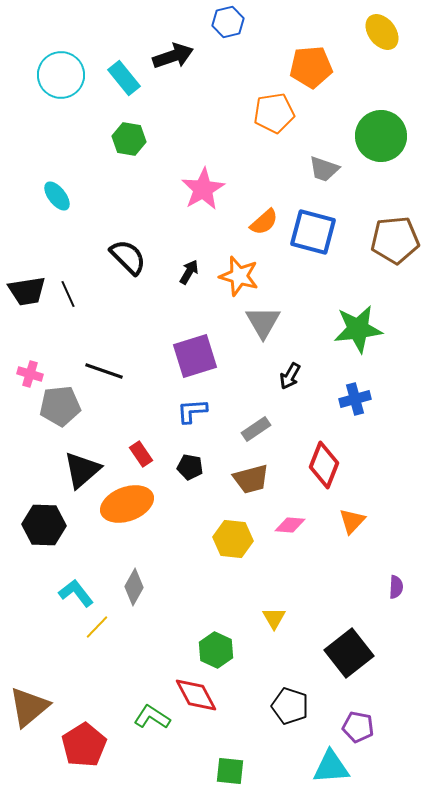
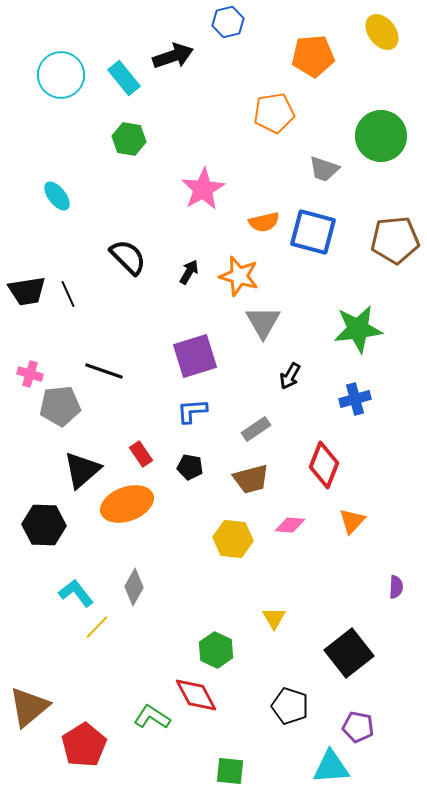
orange pentagon at (311, 67): moved 2 px right, 11 px up
orange semicircle at (264, 222): rotated 28 degrees clockwise
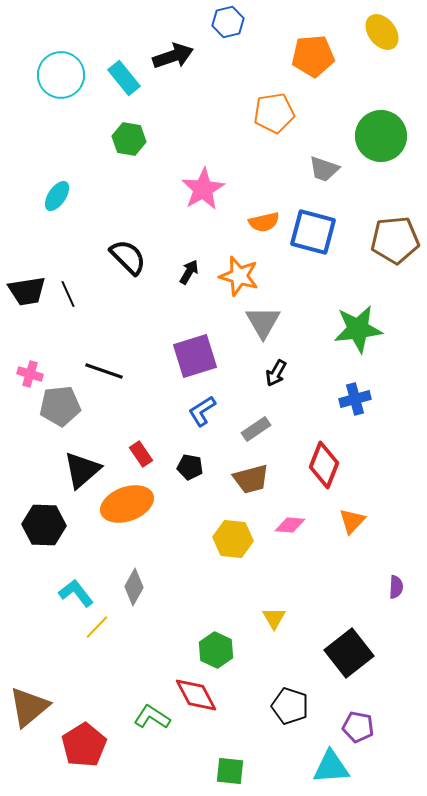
cyan ellipse at (57, 196): rotated 72 degrees clockwise
black arrow at (290, 376): moved 14 px left, 3 px up
blue L-shape at (192, 411): moved 10 px right; rotated 28 degrees counterclockwise
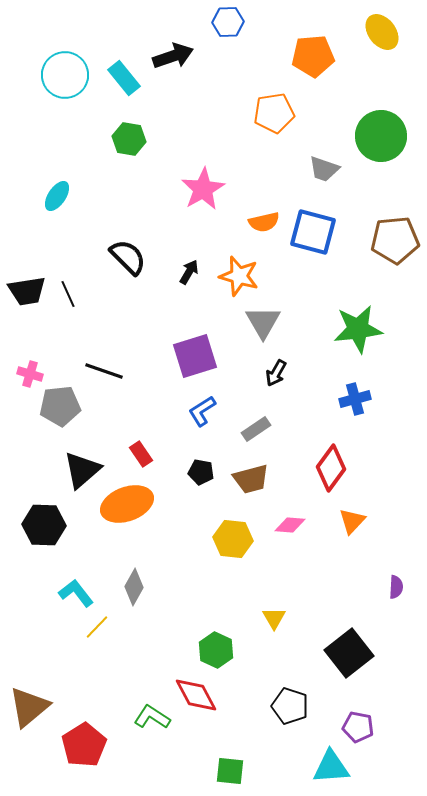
blue hexagon at (228, 22): rotated 12 degrees clockwise
cyan circle at (61, 75): moved 4 px right
red diamond at (324, 465): moved 7 px right, 3 px down; rotated 15 degrees clockwise
black pentagon at (190, 467): moved 11 px right, 5 px down
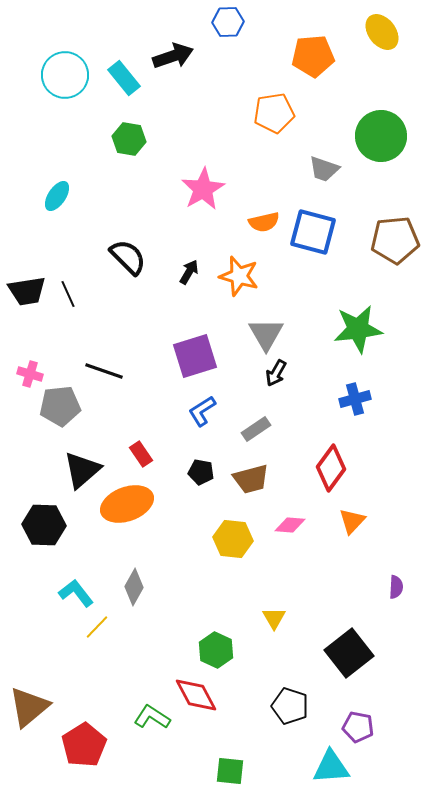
gray triangle at (263, 322): moved 3 px right, 12 px down
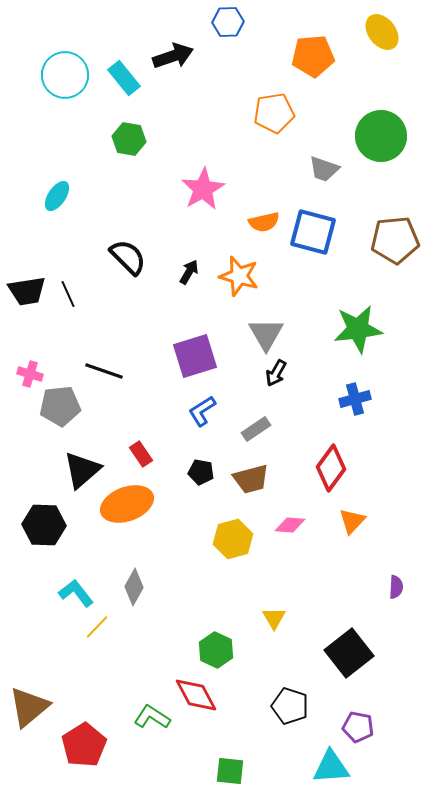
yellow hexagon at (233, 539): rotated 21 degrees counterclockwise
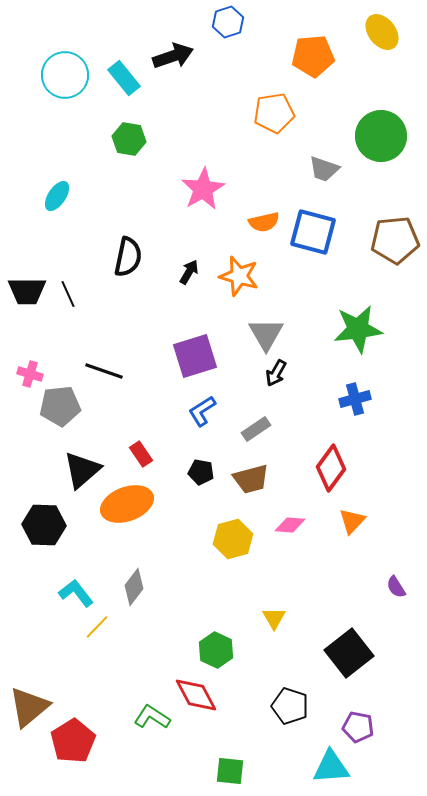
blue hexagon at (228, 22): rotated 16 degrees counterclockwise
black semicircle at (128, 257): rotated 57 degrees clockwise
black trapezoid at (27, 291): rotated 9 degrees clockwise
gray diamond at (134, 587): rotated 9 degrees clockwise
purple semicircle at (396, 587): rotated 145 degrees clockwise
red pentagon at (84, 745): moved 11 px left, 4 px up
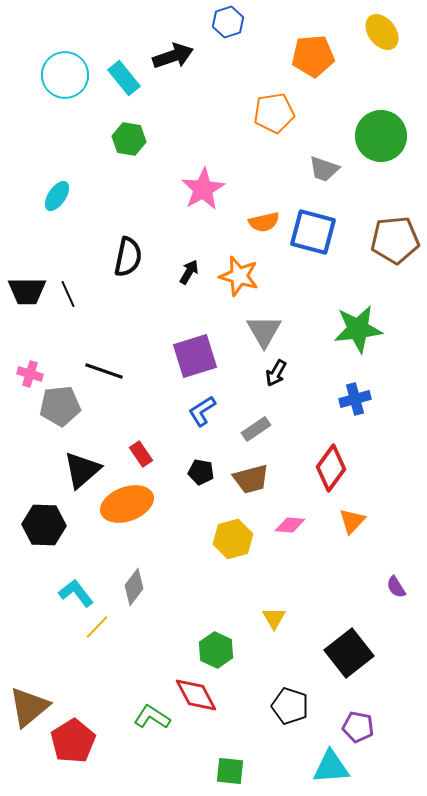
gray triangle at (266, 334): moved 2 px left, 3 px up
